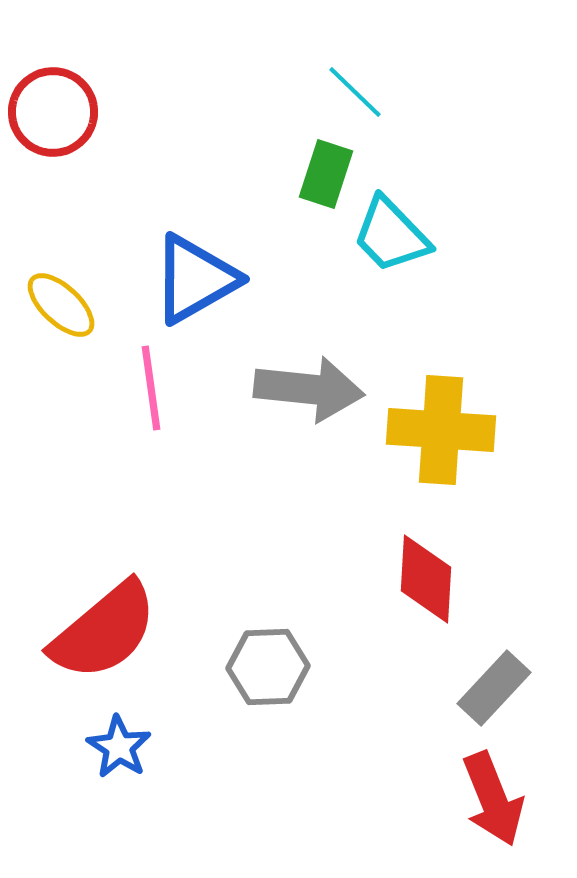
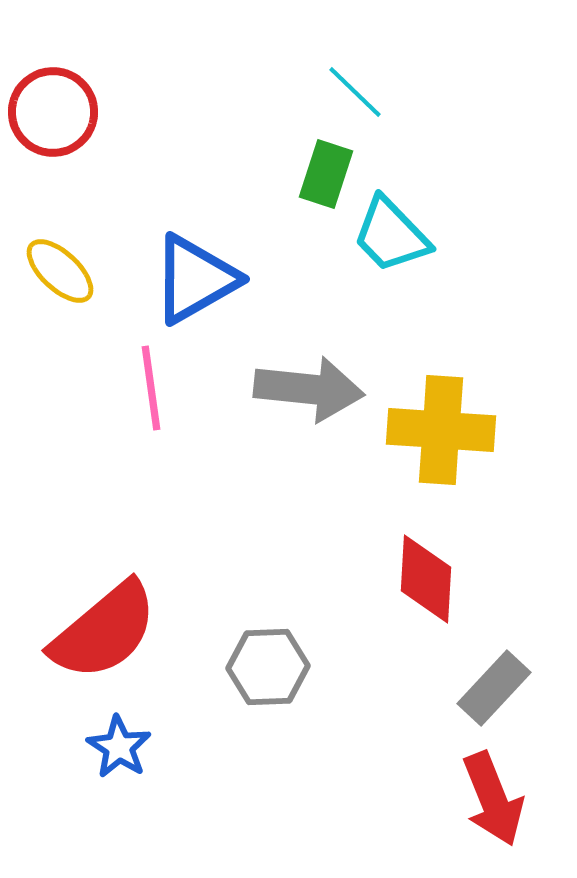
yellow ellipse: moved 1 px left, 34 px up
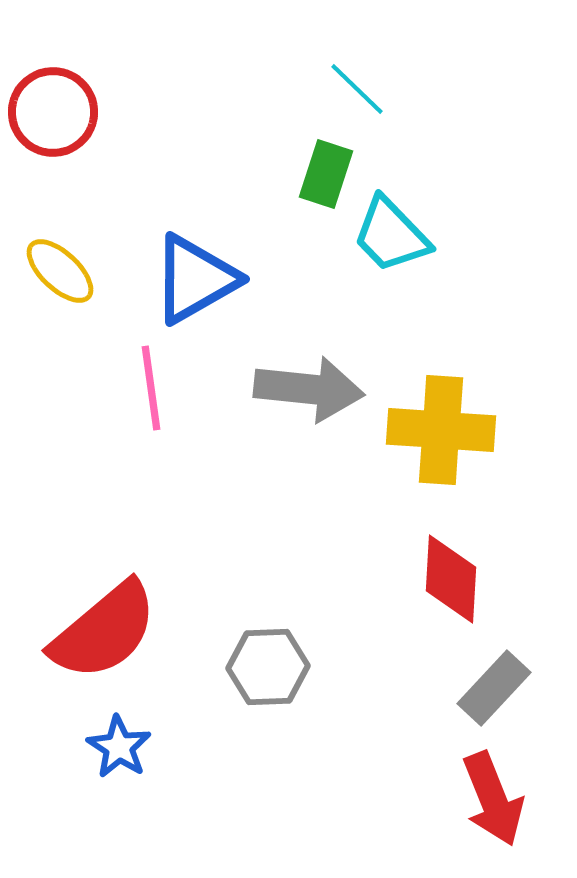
cyan line: moved 2 px right, 3 px up
red diamond: moved 25 px right
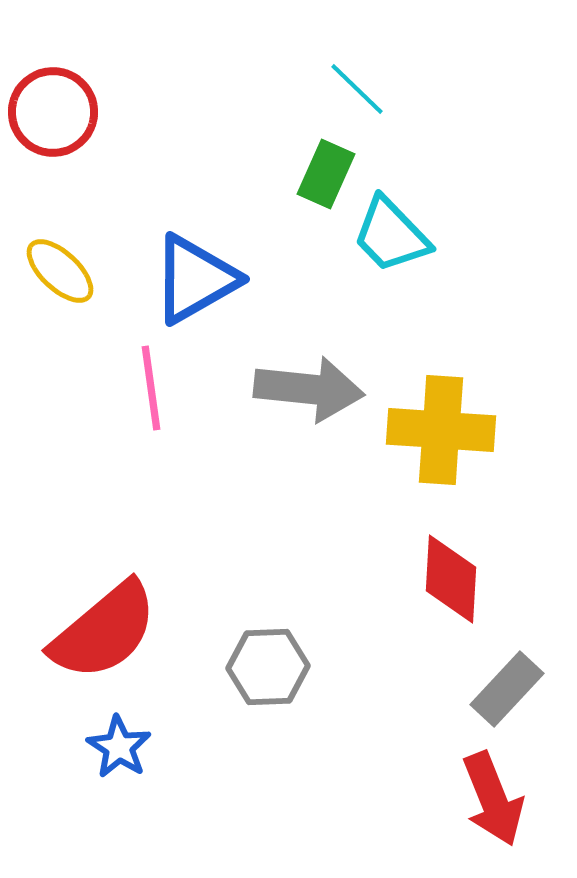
green rectangle: rotated 6 degrees clockwise
gray rectangle: moved 13 px right, 1 px down
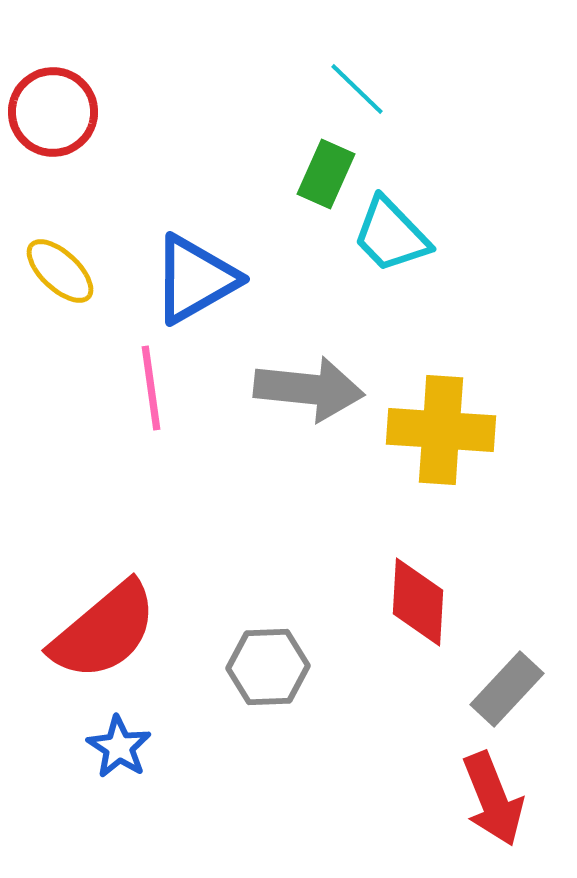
red diamond: moved 33 px left, 23 px down
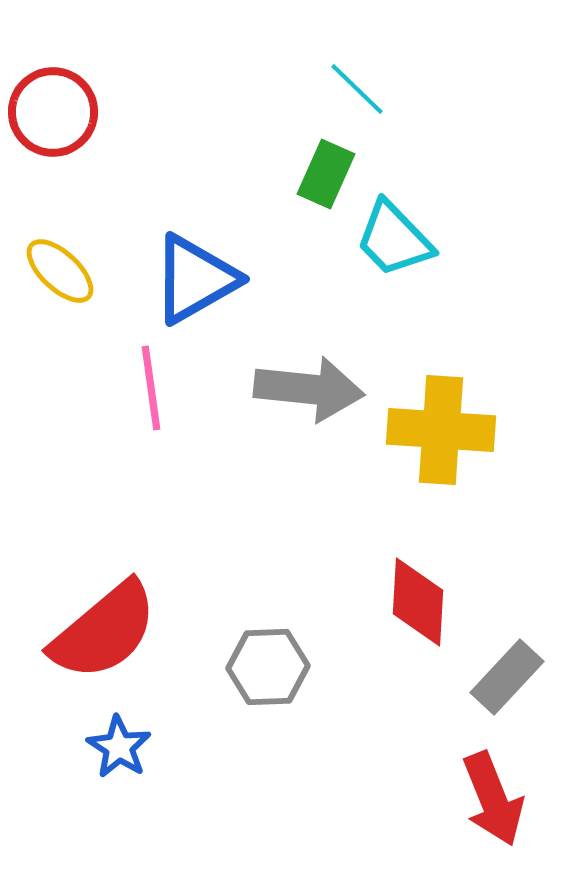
cyan trapezoid: moved 3 px right, 4 px down
gray rectangle: moved 12 px up
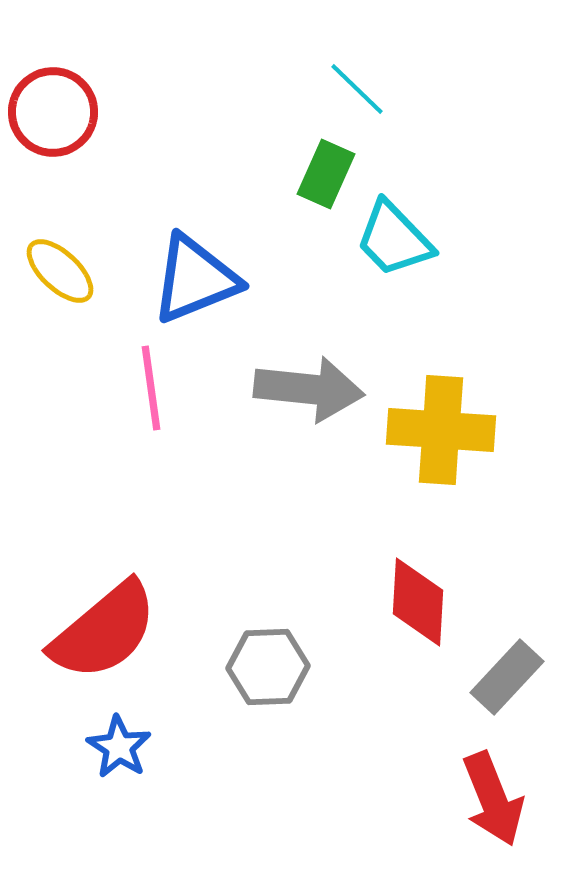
blue triangle: rotated 8 degrees clockwise
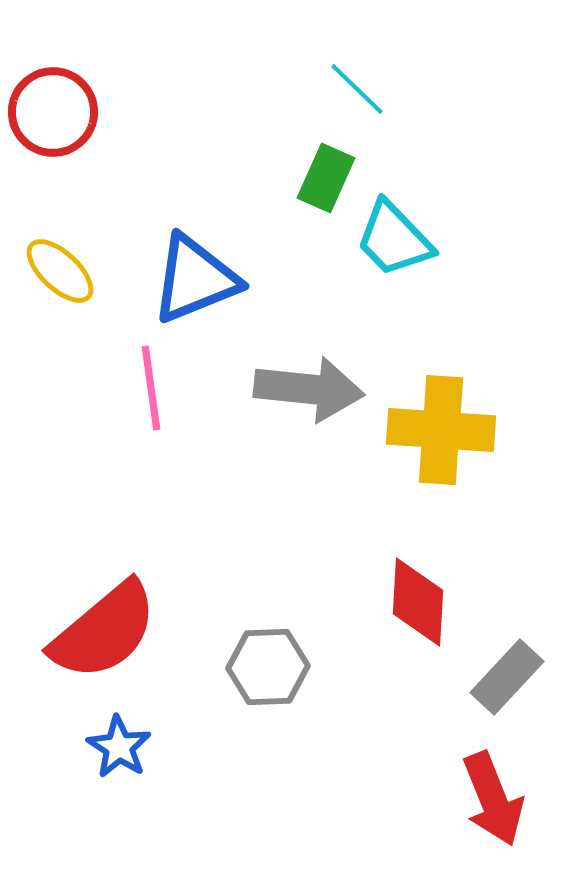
green rectangle: moved 4 px down
